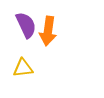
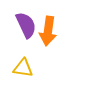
yellow triangle: rotated 15 degrees clockwise
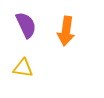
orange arrow: moved 18 px right
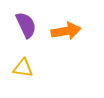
orange arrow: rotated 108 degrees counterclockwise
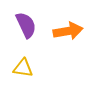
orange arrow: moved 2 px right
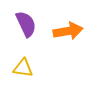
purple semicircle: moved 1 px up
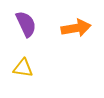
orange arrow: moved 8 px right, 3 px up
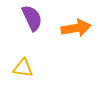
purple semicircle: moved 6 px right, 6 px up
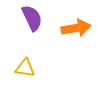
yellow triangle: moved 2 px right
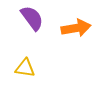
purple semicircle: rotated 12 degrees counterclockwise
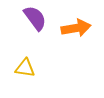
purple semicircle: moved 3 px right
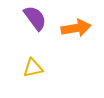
yellow triangle: moved 8 px right; rotated 20 degrees counterclockwise
